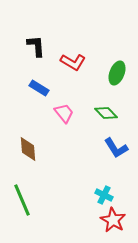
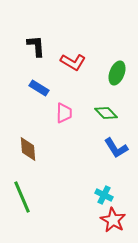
pink trapezoid: rotated 40 degrees clockwise
green line: moved 3 px up
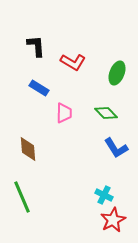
red star: rotated 15 degrees clockwise
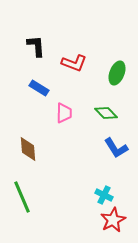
red L-shape: moved 1 px right, 1 px down; rotated 10 degrees counterclockwise
